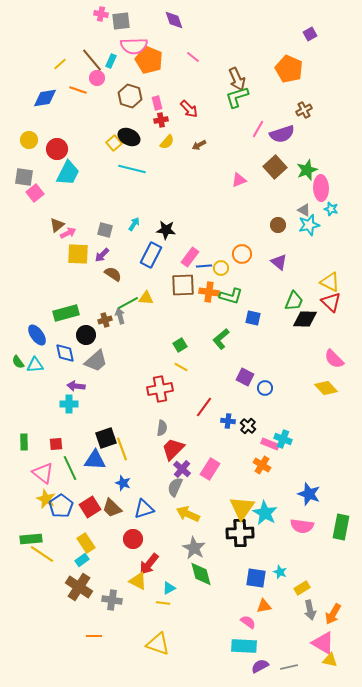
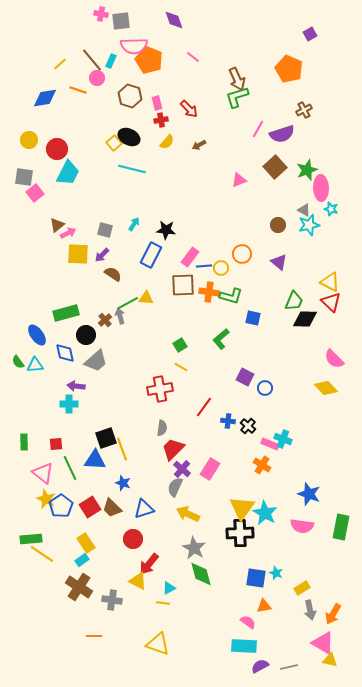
brown cross at (105, 320): rotated 24 degrees counterclockwise
cyan star at (280, 572): moved 4 px left, 1 px down
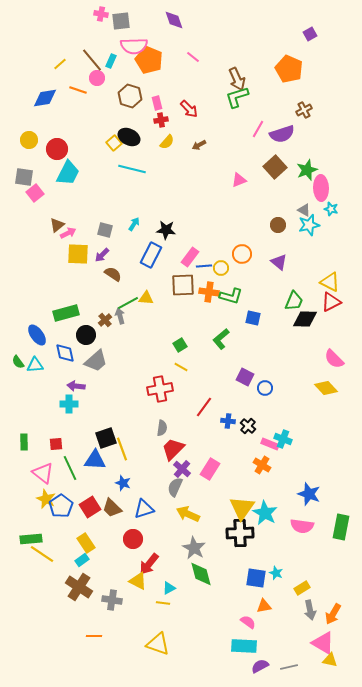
red triangle at (331, 302): rotated 50 degrees clockwise
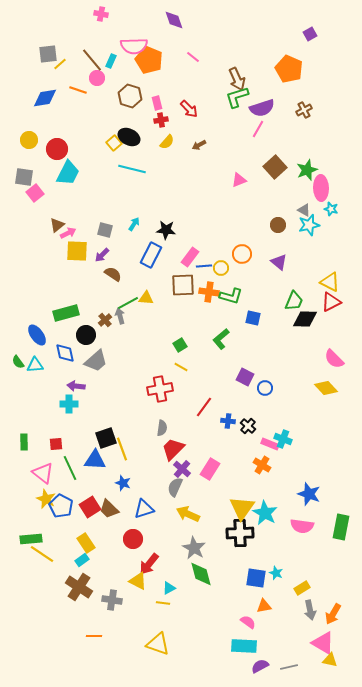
gray square at (121, 21): moved 73 px left, 33 px down
purple semicircle at (282, 134): moved 20 px left, 26 px up
yellow square at (78, 254): moved 1 px left, 3 px up
blue pentagon at (61, 506): rotated 10 degrees counterclockwise
brown trapezoid at (112, 508): moved 3 px left, 1 px down
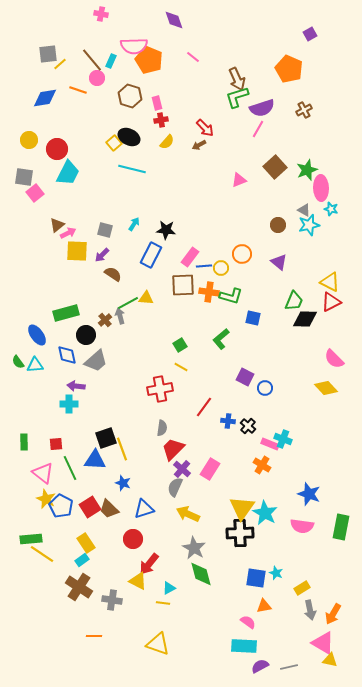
red arrow at (189, 109): moved 16 px right, 19 px down
blue diamond at (65, 353): moved 2 px right, 2 px down
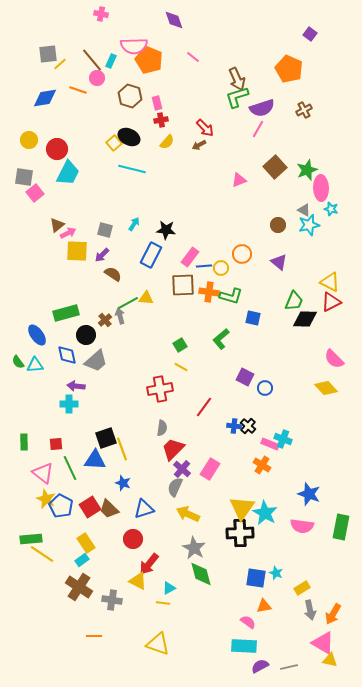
purple square at (310, 34): rotated 24 degrees counterclockwise
blue cross at (228, 421): moved 6 px right, 5 px down
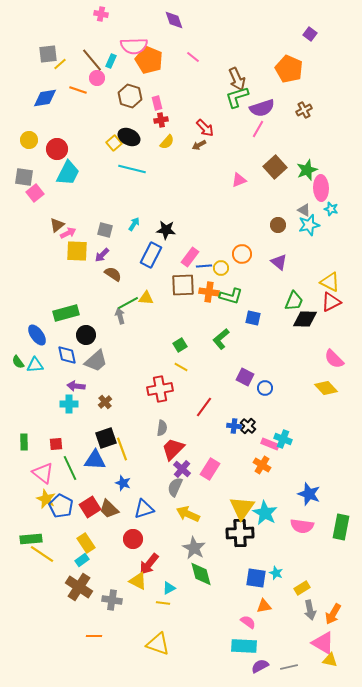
brown cross at (105, 320): moved 82 px down
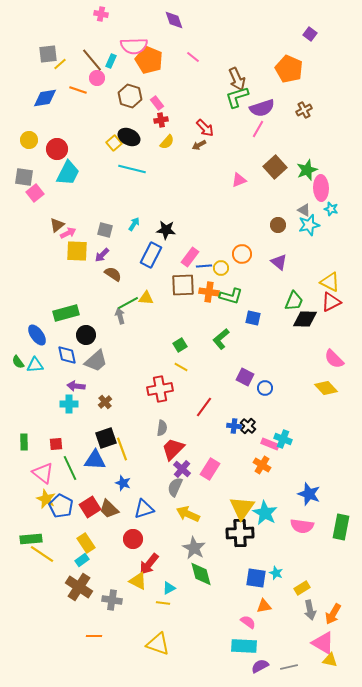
pink rectangle at (157, 103): rotated 24 degrees counterclockwise
